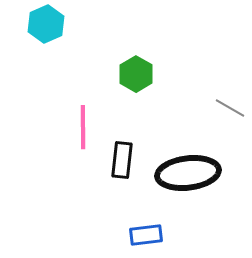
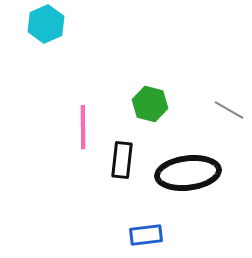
green hexagon: moved 14 px right, 30 px down; rotated 16 degrees counterclockwise
gray line: moved 1 px left, 2 px down
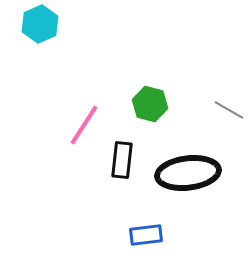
cyan hexagon: moved 6 px left
pink line: moved 1 px right, 2 px up; rotated 33 degrees clockwise
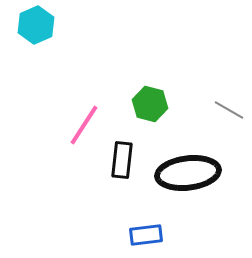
cyan hexagon: moved 4 px left, 1 px down
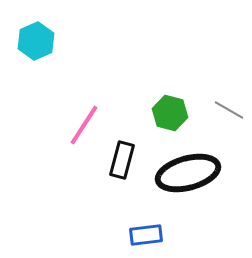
cyan hexagon: moved 16 px down
green hexagon: moved 20 px right, 9 px down
black rectangle: rotated 9 degrees clockwise
black ellipse: rotated 8 degrees counterclockwise
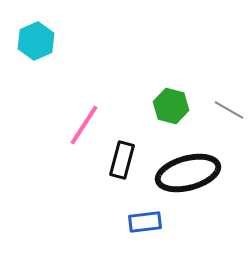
green hexagon: moved 1 px right, 7 px up
blue rectangle: moved 1 px left, 13 px up
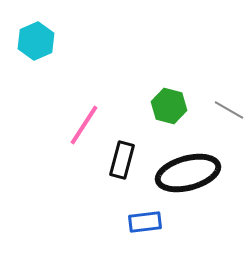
green hexagon: moved 2 px left
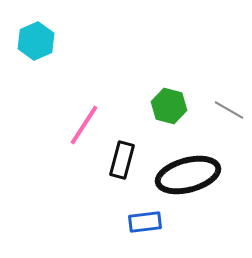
black ellipse: moved 2 px down
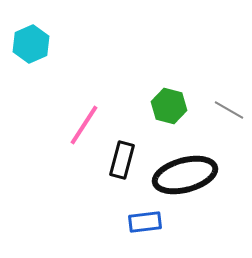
cyan hexagon: moved 5 px left, 3 px down
black ellipse: moved 3 px left
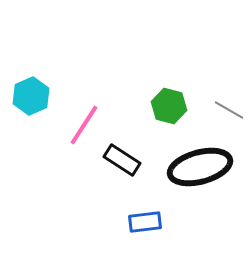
cyan hexagon: moved 52 px down
black rectangle: rotated 72 degrees counterclockwise
black ellipse: moved 15 px right, 8 px up
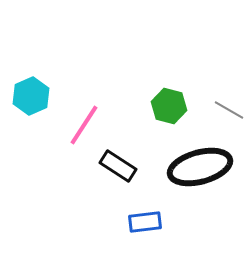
black rectangle: moved 4 px left, 6 px down
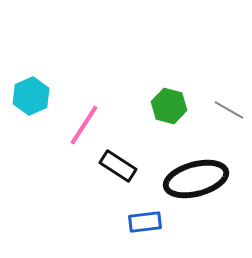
black ellipse: moved 4 px left, 12 px down
